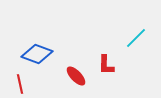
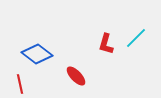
blue diamond: rotated 16 degrees clockwise
red L-shape: moved 21 px up; rotated 15 degrees clockwise
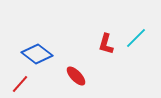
red line: rotated 54 degrees clockwise
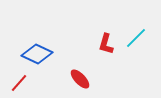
blue diamond: rotated 12 degrees counterclockwise
red ellipse: moved 4 px right, 3 px down
red line: moved 1 px left, 1 px up
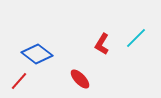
red L-shape: moved 4 px left; rotated 15 degrees clockwise
blue diamond: rotated 12 degrees clockwise
red line: moved 2 px up
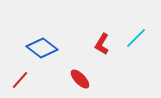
blue diamond: moved 5 px right, 6 px up
red line: moved 1 px right, 1 px up
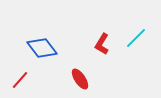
blue diamond: rotated 16 degrees clockwise
red ellipse: rotated 10 degrees clockwise
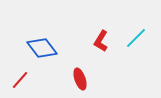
red L-shape: moved 1 px left, 3 px up
red ellipse: rotated 15 degrees clockwise
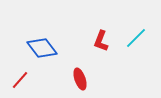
red L-shape: rotated 10 degrees counterclockwise
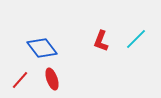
cyan line: moved 1 px down
red ellipse: moved 28 px left
